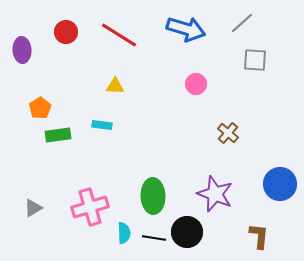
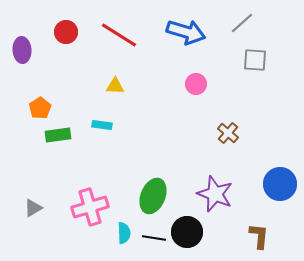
blue arrow: moved 3 px down
green ellipse: rotated 24 degrees clockwise
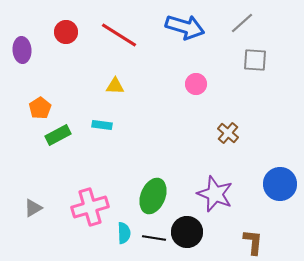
blue arrow: moved 1 px left, 5 px up
green rectangle: rotated 20 degrees counterclockwise
brown L-shape: moved 6 px left, 6 px down
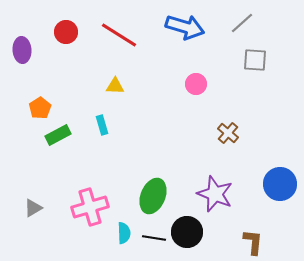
cyan rectangle: rotated 66 degrees clockwise
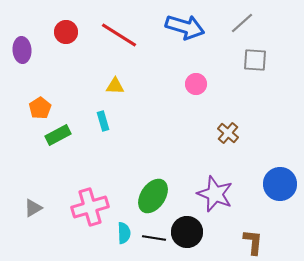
cyan rectangle: moved 1 px right, 4 px up
green ellipse: rotated 12 degrees clockwise
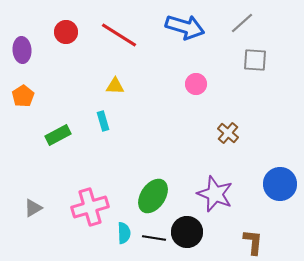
orange pentagon: moved 17 px left, 12 px up
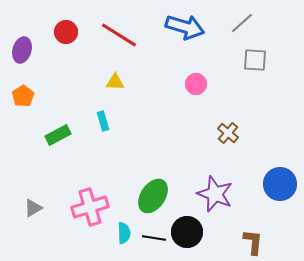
purple ellipse: rotated 20 degrees clockwise
yellow triangle: moved 4 px up
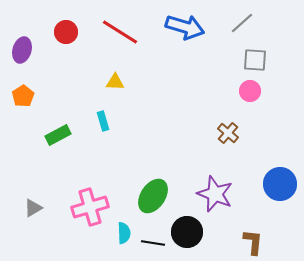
red line: moved 1 px right, 3 px up
pink circle: moved 54 px right, 7 px down
black line: moved 1 px left, 5 px down
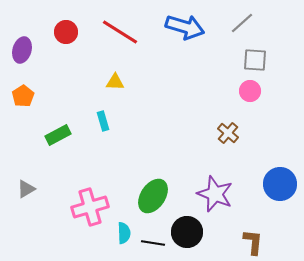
gray triangle: moved 7 px left, 19 px up
